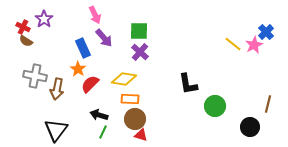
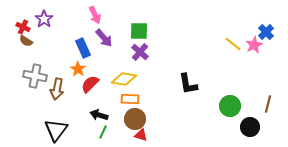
green circle: moved 15 px right
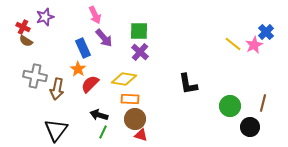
purple star: moved 1 px right, 2 px up; rotated 18 degrees clockwise
brown line: moved 5 px left, 1 px up
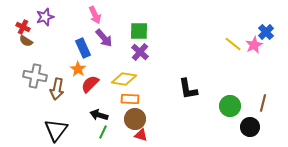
black L-shape: moved 5 px down
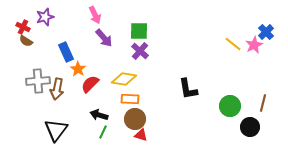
blue rectangle: moved 17 px left, 4 px down
purple cross: moved 1 px up
gray cross: moved 3 px right, 5 px down; rotated 15 degrees counterclockwise
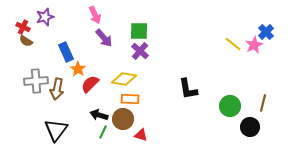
gray cross: moved 2 px left
brown circle: moved 12 px left
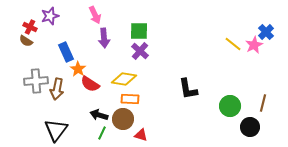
purple star: moved 5 px right, 1 px up
red cross: moved 7 px right
purple arrow: rotated 36 degrees clockwise
red semicircle: rotated 102 degrees counterclockwise
green line: moved 1 px left, 1 px down
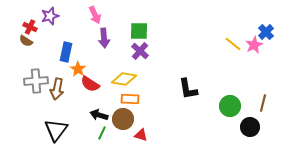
blue rectangle: rotated 36 degrees clockwise
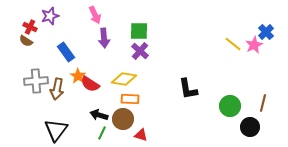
blue rectangle: rotated 48 degrees counterclockwise
orange star: moved 7 px down
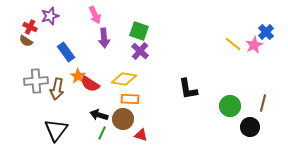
green square: rotated 18 degrees clockwise
